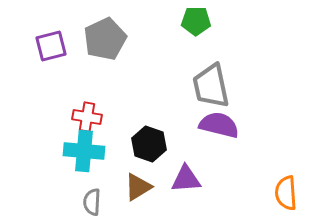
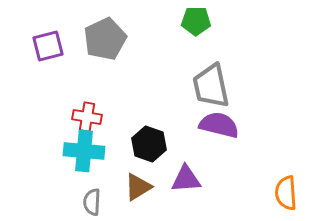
purple square: moved 3 px left
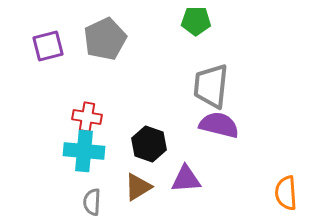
gray trapezoid: rotated 18 degrees clockwise
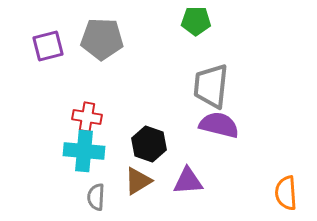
gray pentagon: moved 3 px left; rotated 27 degrees clockwise
purple triangle: moved 2 px right, 2 px down
brown triangle: moved 6 px up
gray semicircle: moved 4 px right, 5 px up
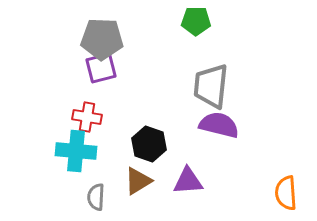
purple square: moved 53 px right, 22 px down
cyan cross: moved 8 px left
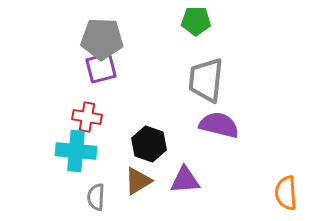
gray trapezoid: moved 5 px left, 6 px up
purple triangle: moved 3 px left, 1 px up
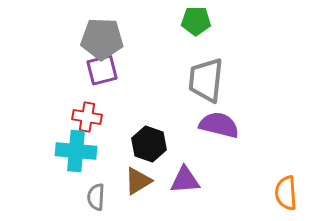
purple square: moved 1 px right, 2 px down
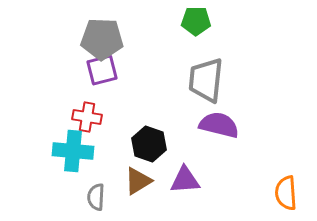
cyan cross: moved 3 px left
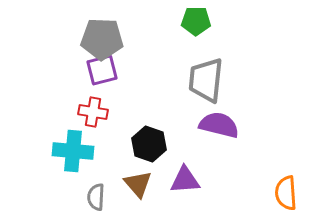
red cross: moved 6 px right, 5 px up
brown triangle: moved 3 px down; rotated 40 degrees counterclockwise
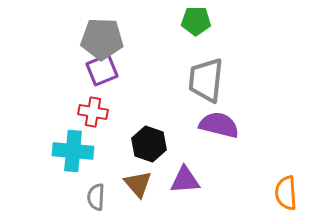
purple square: rotated 8 degrees counterclockwise
